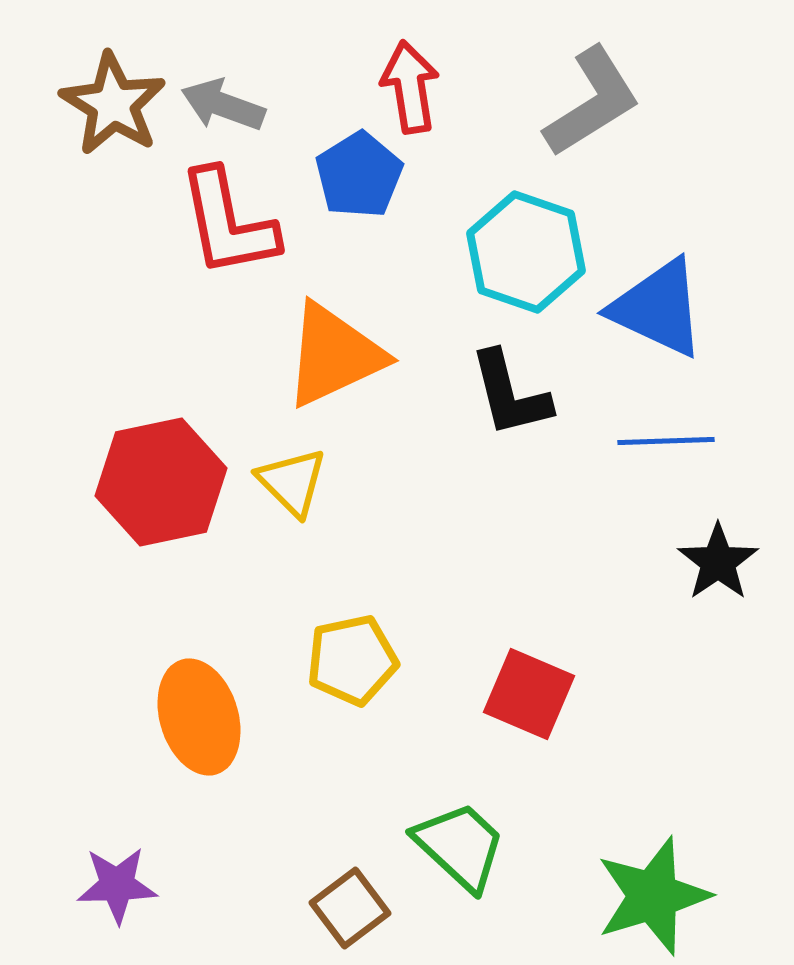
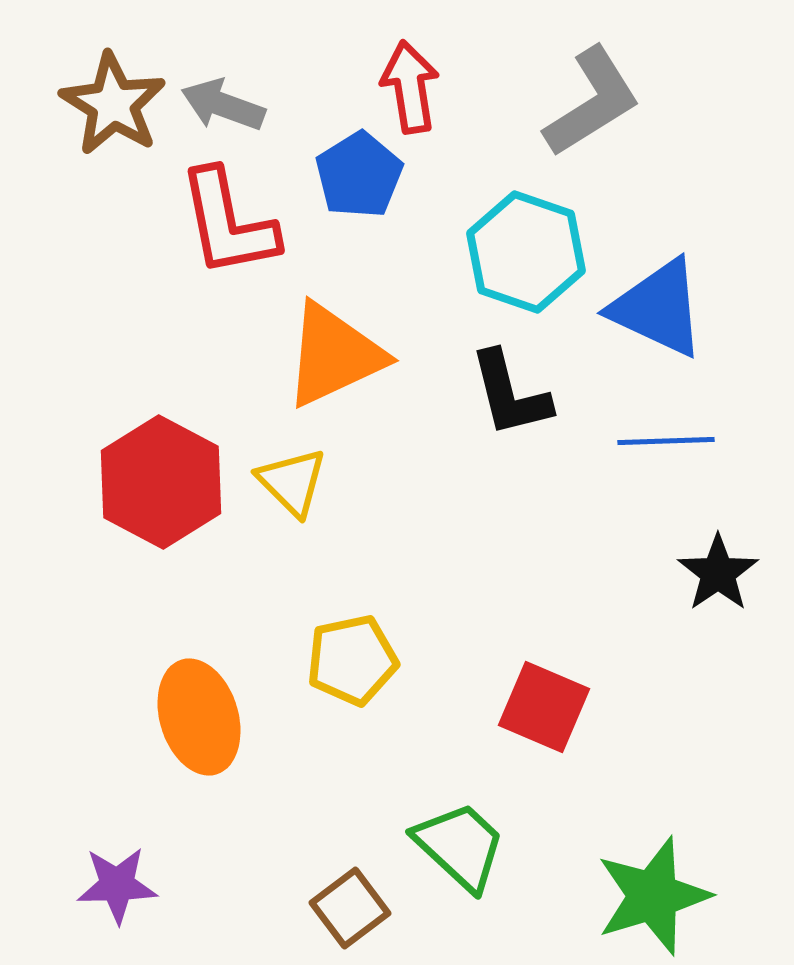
red hexagon: rotated 20 degrees counterclockwise
black star: moved 11 px down
red square: moved 15 px right, 13 px down
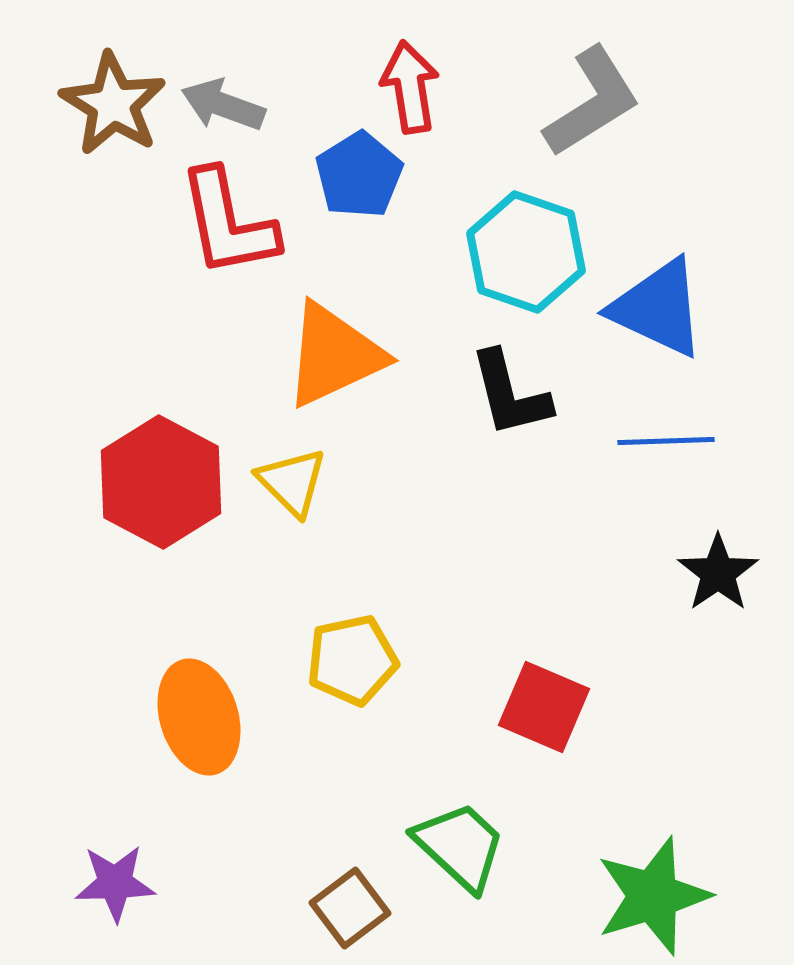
purple star: moved 2 px left, 2 px up
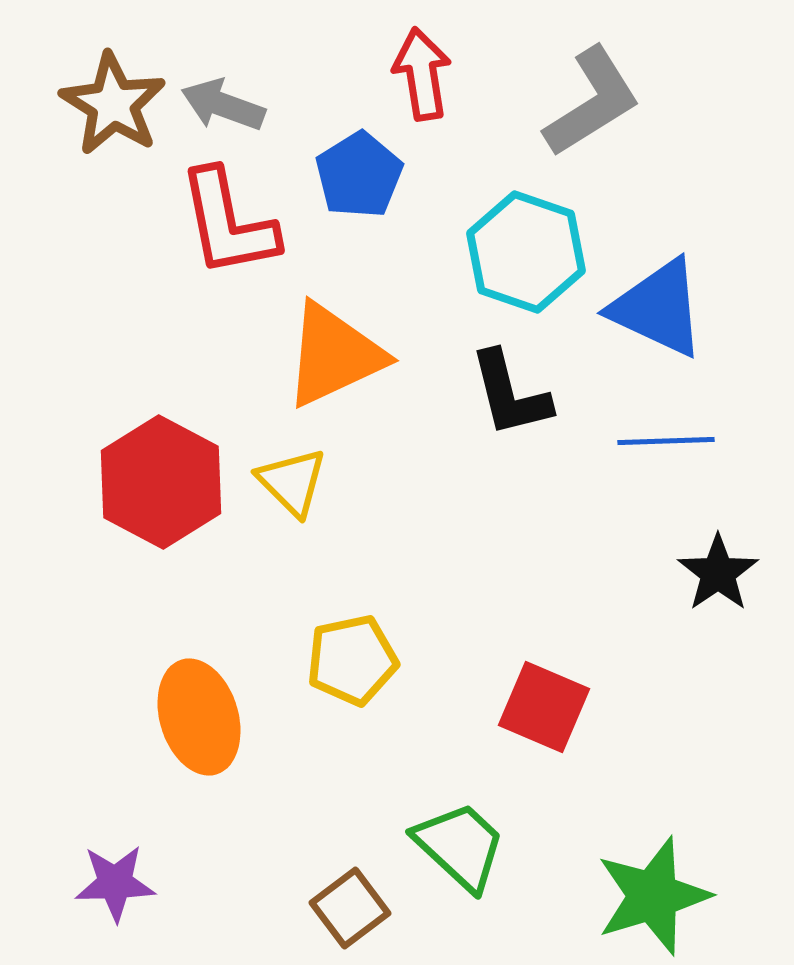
red arrow: moved 12 px right, 13 px up
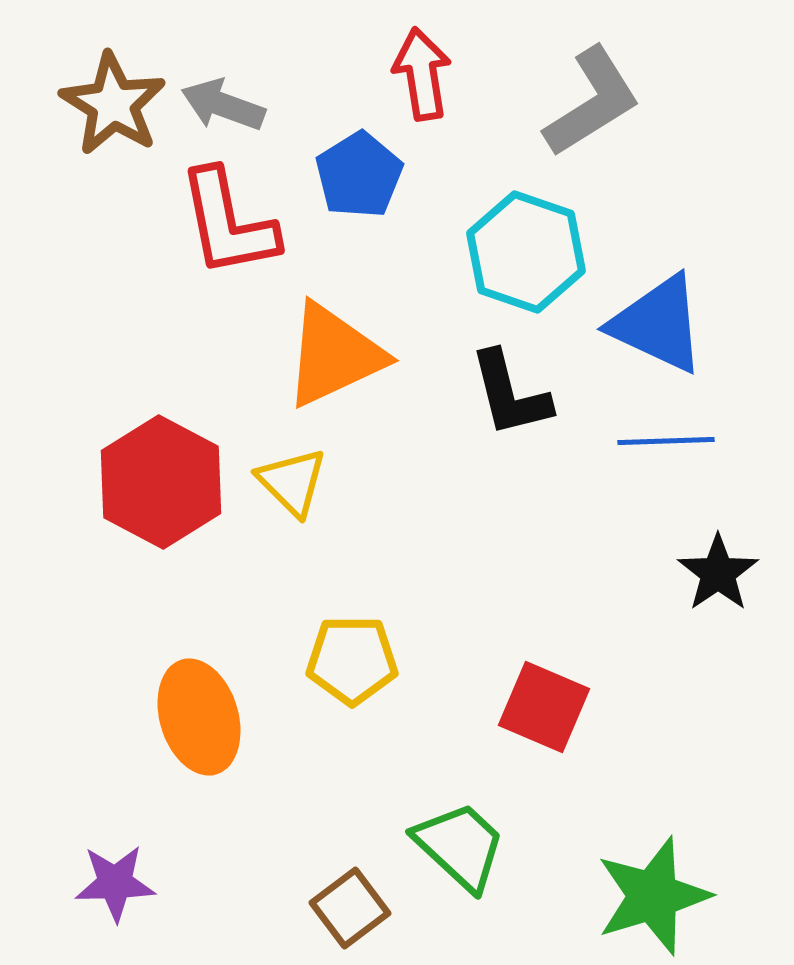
blue triangle: moved 16 px down
yellow pentagon: rotated 12 degrees clockwise
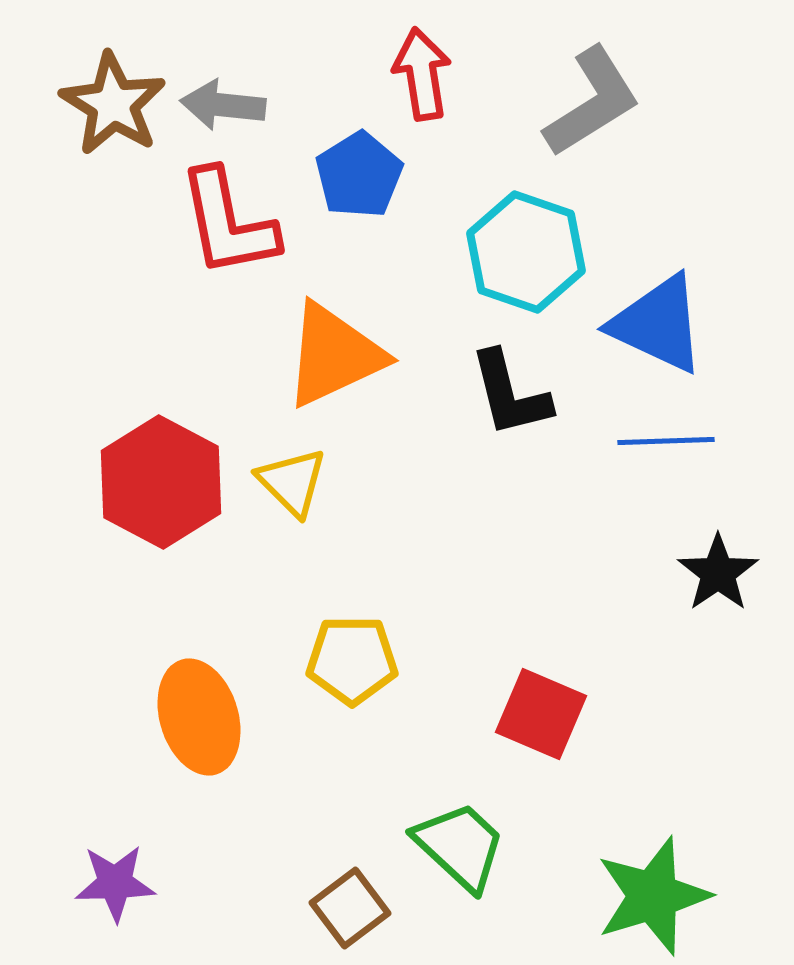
gray arrow: rotated 14 degrees counterclockwise
red square: moved 3 px left, 7 px down
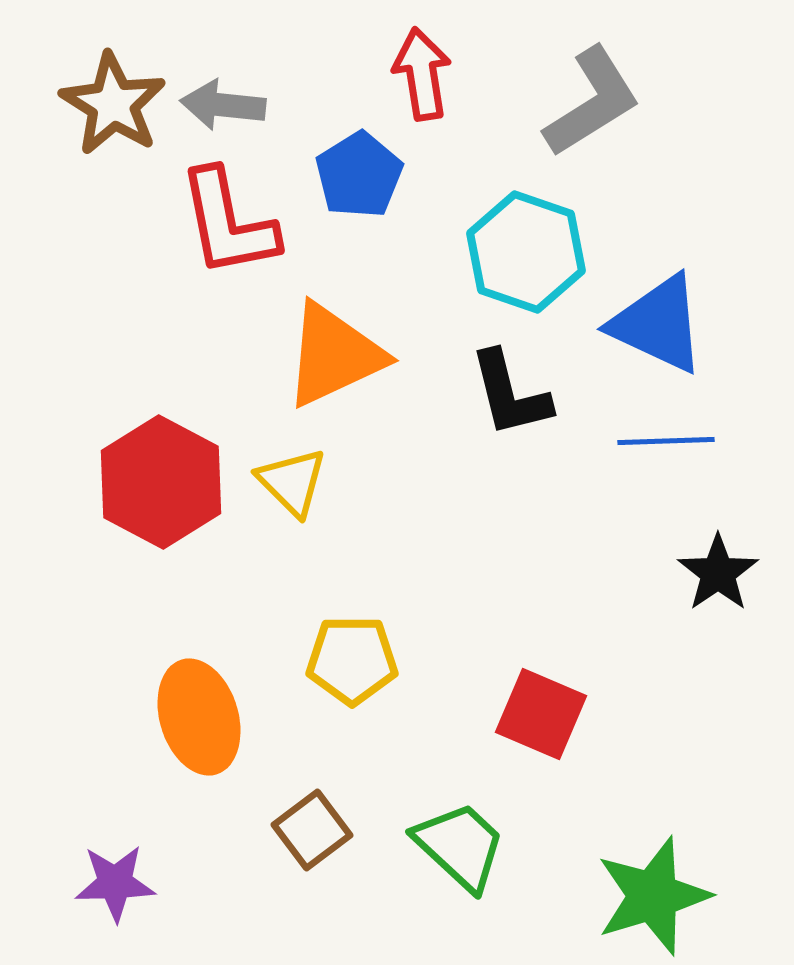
brown square: moved 38 px left, 78 px up
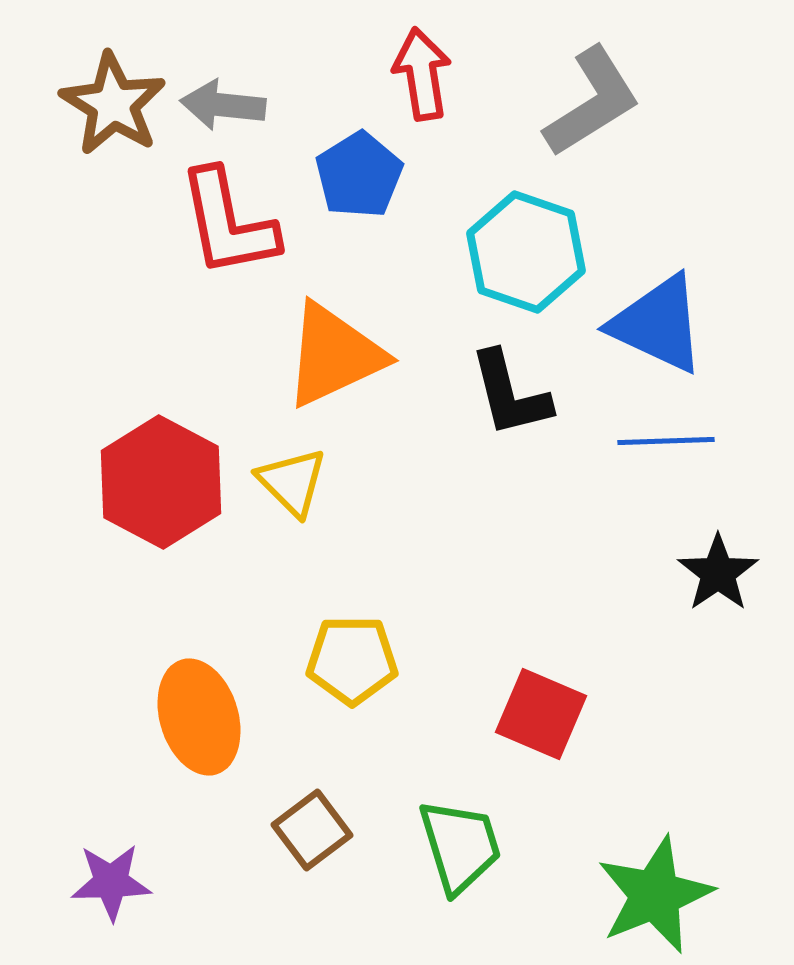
green trapezoid: rotated 30 degrees clockwise
purple star: moved 4 px left, 1 px up
green star: moved 2 px right, 1 px up; rotated 5 degrees counterclockwise
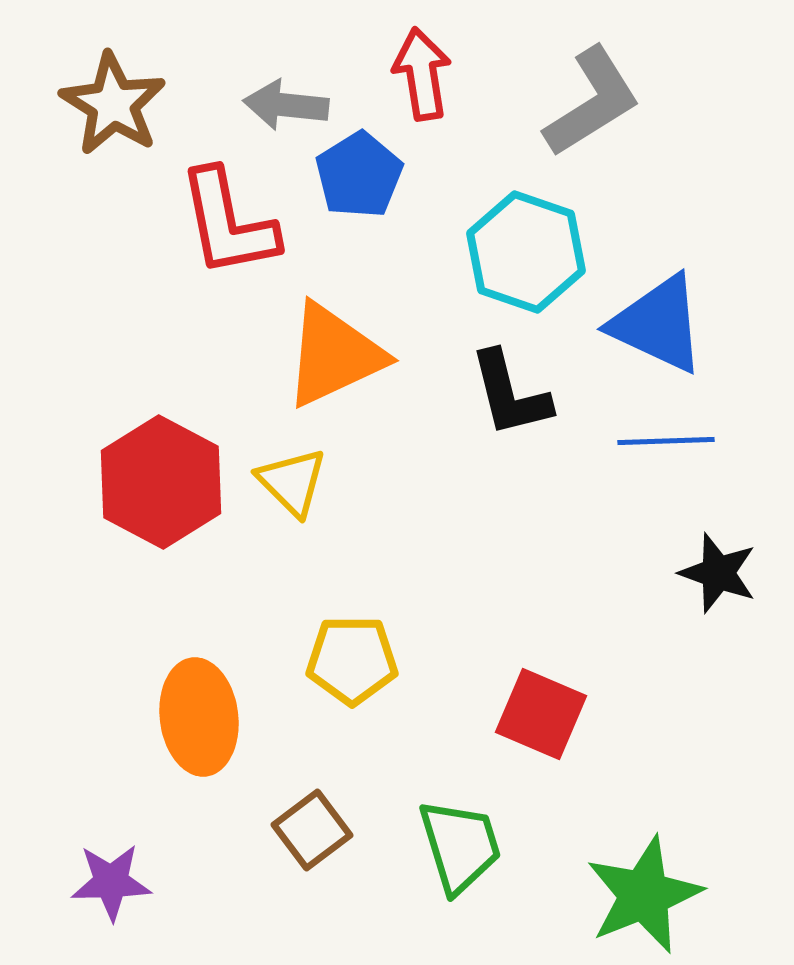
gray arrow: moved 63 px right
black star: rotated 18 degrees counterclockwise
orange ellipse: rotated 10 degrees clockwise
green star: moved 11 px left
